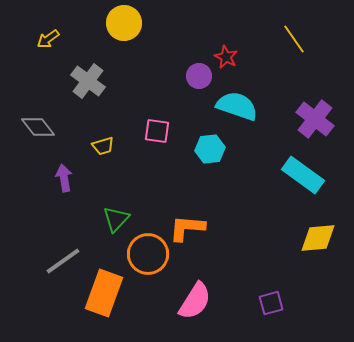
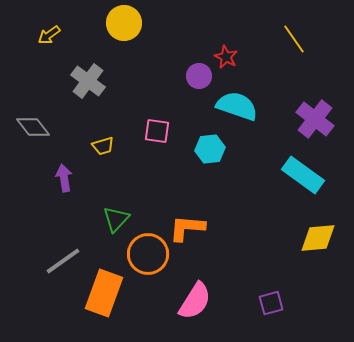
yellow arrow: moved 1 px right, 4 px up
gray diamond: moved 5 px left
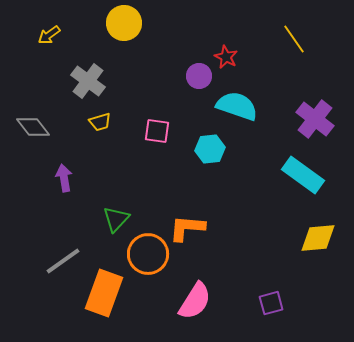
yellow trapezoid: moved 3 px left, 24 px up
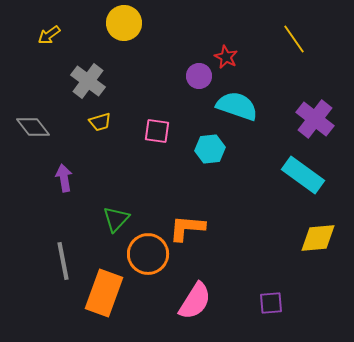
gray line: rotated 66 degrees counterclockwise
purple square: rotated 10 degrees clockwise
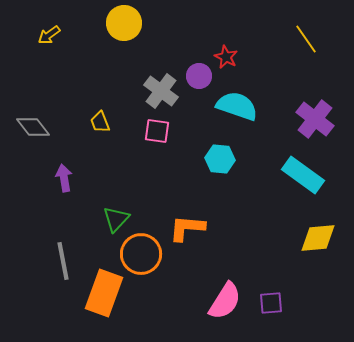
yellow line: moved 12 px right
gray cross: moved 73 px right, 10 px down
yellow trapezoid: rotated 85 degrees clockwise
cyan hexagon: moved 10 px right, 10 px down; rotated 12 degrees clockwise
orange circle: moved 7 px left
pink semicircle: moved 30 px right
